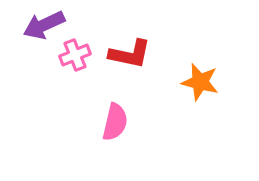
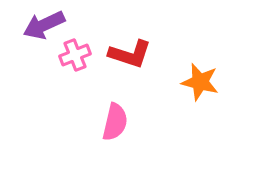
red L-shape: rotated 6 degrees clockwise
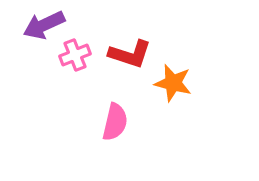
orange star: moved 27 px left, 1 px down
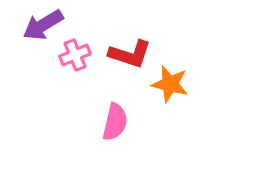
purple arrow: moved 1 px left; rotated 6 degrees counterclockwise
orange star: moved 3 px left, 1 px down
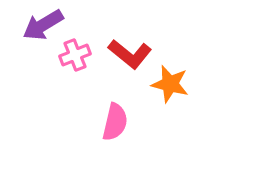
red L-shape: rotated 21 degrees clockwise
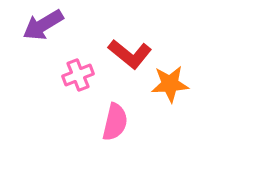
pink cross: moved 3 px right, 20 px down
orange star: rotated 18 degrees counterclockwise
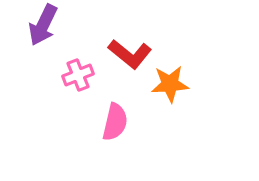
purple arrow: rotated 33 degrees counterclockwise
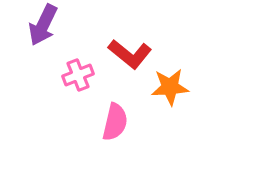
orange star: moved 3 px down
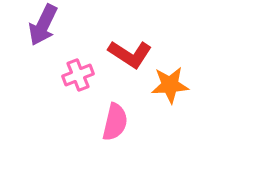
red L-shape: rotated 6 degrees counterclockwise
orange star: moved 2 px up
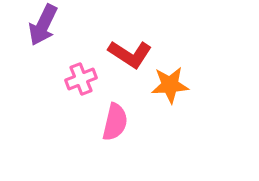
pink cross: moved 3 px right, 4 px down
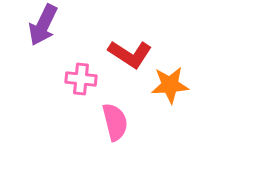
pink cross: rotated 28 degrees clockwise
pink semicircle: rotated 27 degrees counterclockwise
